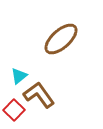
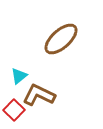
brown L-shape: rotated 28 degrees counterclockwise
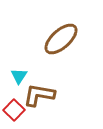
cyan triangle: rotated 18 degrees counterclockwise
brown L-shape: rotated 16 degrees counterclockwise
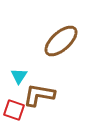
brown ellipse: moved 2 px down
red square: rotated 25 degrees counterclockwise
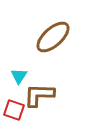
brown ellipse: moved 8 px left, 4 px up
brown L-shape: rotated 8 degrees counterclockwise
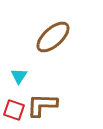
brown L-shape: moved 3 px right, 10 px down
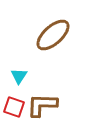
brown ellipse: moved 2 px up
red square: moved 3 px up
